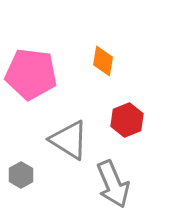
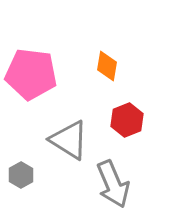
orange diamond: moved 4 px right, 5 px down
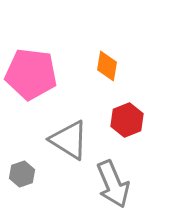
gray hexagon: moved 1 px right, 1 px up; rotated 10 degrees clockwise
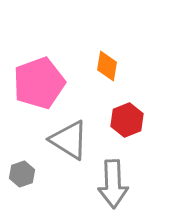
pink pentagon: moved 8 px right, 9 px down; rotated 27 degrees counterclockwise
gray arrow: rotated 21 degrees clockwise
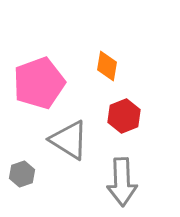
red hexagon: moved 3 px left, 4 px up
gray arrow: moved 9 px right, 2 px up
